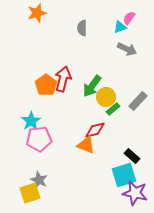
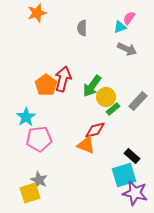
cyan star: moved 5 px left, 4 px up
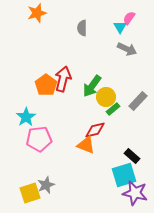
cyan triangle: rotated 40 degrees counterclockwise
gray star: moved 7 px right, 5 px down; rotated 24 degrees clockwise
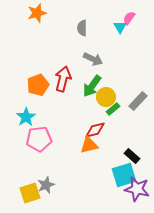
gray arrow: moved 34 px left, 10 px down
orange pentagon: moved 8 px left; rotated 15 degrees clockwise
orange triangle: moved 3 px right; rotated 36 degrees counterclockwise
purple star: moved 2 px right, 4 px up
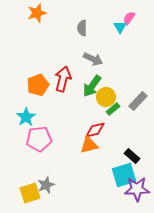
purple star: rotated 15 degrees counterclockwise
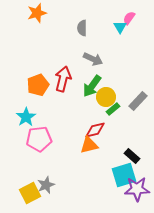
yellow square: rotated 10 degrees counterclockwise
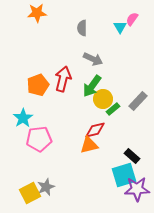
orange star: rotated 12 degrees clockwise
pink semicircle: moved 3 px right, 1 px down
yellow circle: moved 3 px left, 2 px down
cyan star: moved 3 px left, 1 px down
gray star: moved 2 px down
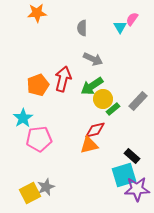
green arrow: rotated 20 degrees clockwise
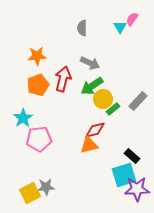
orange star: moved 43 px down
gray arrow: moved 3 px left, 4 px down
gray star: rotated 18 degrees clockwise
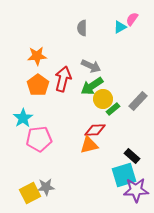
cyan triangle: rotated 32 degrees clockwise
gray arrow: moved 1 px right, 3 px down
orange pentagon: rotated 15 degrees counterclockwise
red diamond: rotated 10 degrees clockwise
purple star: moved 1 px left, 1 px down
